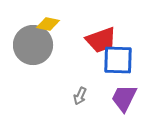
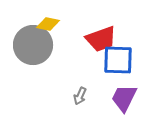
red trapezoid: moved 1 px up
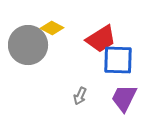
yellow diamond: moved 4 px right, 4 px down; rotated 15 degrees clockwise
red trapezoid: rotated 12 degrees counterclockwise
gray circle: moved 5 px left
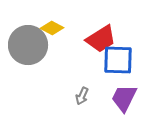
gray arrow: moved 2 px right
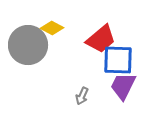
red trapezoid: rotated 8 degrees counterclockwise
purple trapezoid: moved 1 px left, 12 px up
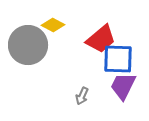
yellow diamond: moved 1 px right, 3 px up
blue square: moved 1 px up
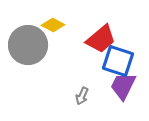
blue square: moved 2 px down; rotated 16 degrees clockwise
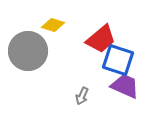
yellow diamond: rotated 10 degrees counterclockwise
gray circle: moved 6 px down
blue square: moved 1 px up
purple trapezoid: moved 2 px right; rotated 88 degrees clockwise
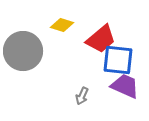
yellow diamond: moved 9 px right
gray circle: moved 5 px left
blue square: rotated 12 degrees counterclockwise
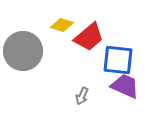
red trapezoid: moved 12 px left, 2 px up
